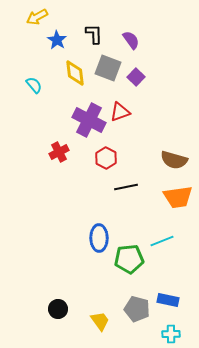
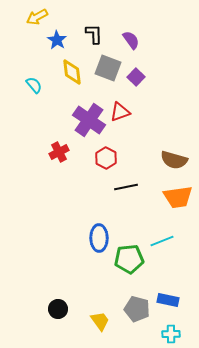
yellow diamond: moved 3 px left, 1 px up
purple cross: rotated 8 degrees clockwise
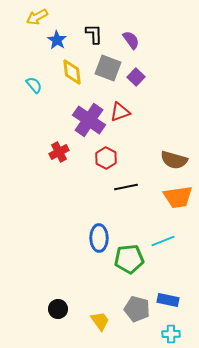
cyan line: moved 1 px right
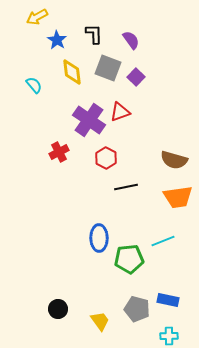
cyan cross: moved 2 px left, 2 px down
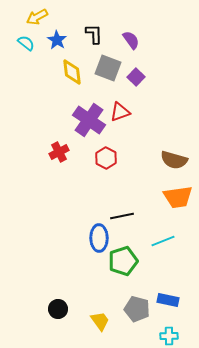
cyan semicircle: moved 8 px left, 42 px up; rotated 12 degrees counterclockwise
black line: moved 4 px left, 29 px down
green pentagon: moved 6 px left, 2 px down; rotated 12 degrees counterclockwise
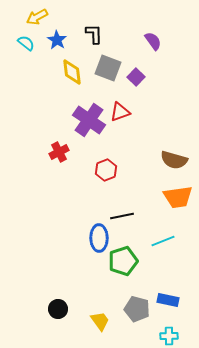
purple semicircle: moved 22 px right, 1 px down
red hexagon: moved 12 px down; rotated 10 degrees clockwise
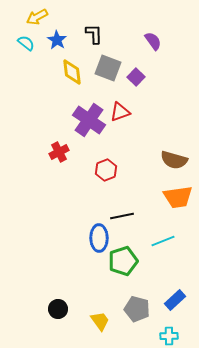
blue rectangle: moved 7 px right; rotated 55 degrees counterclockwise
